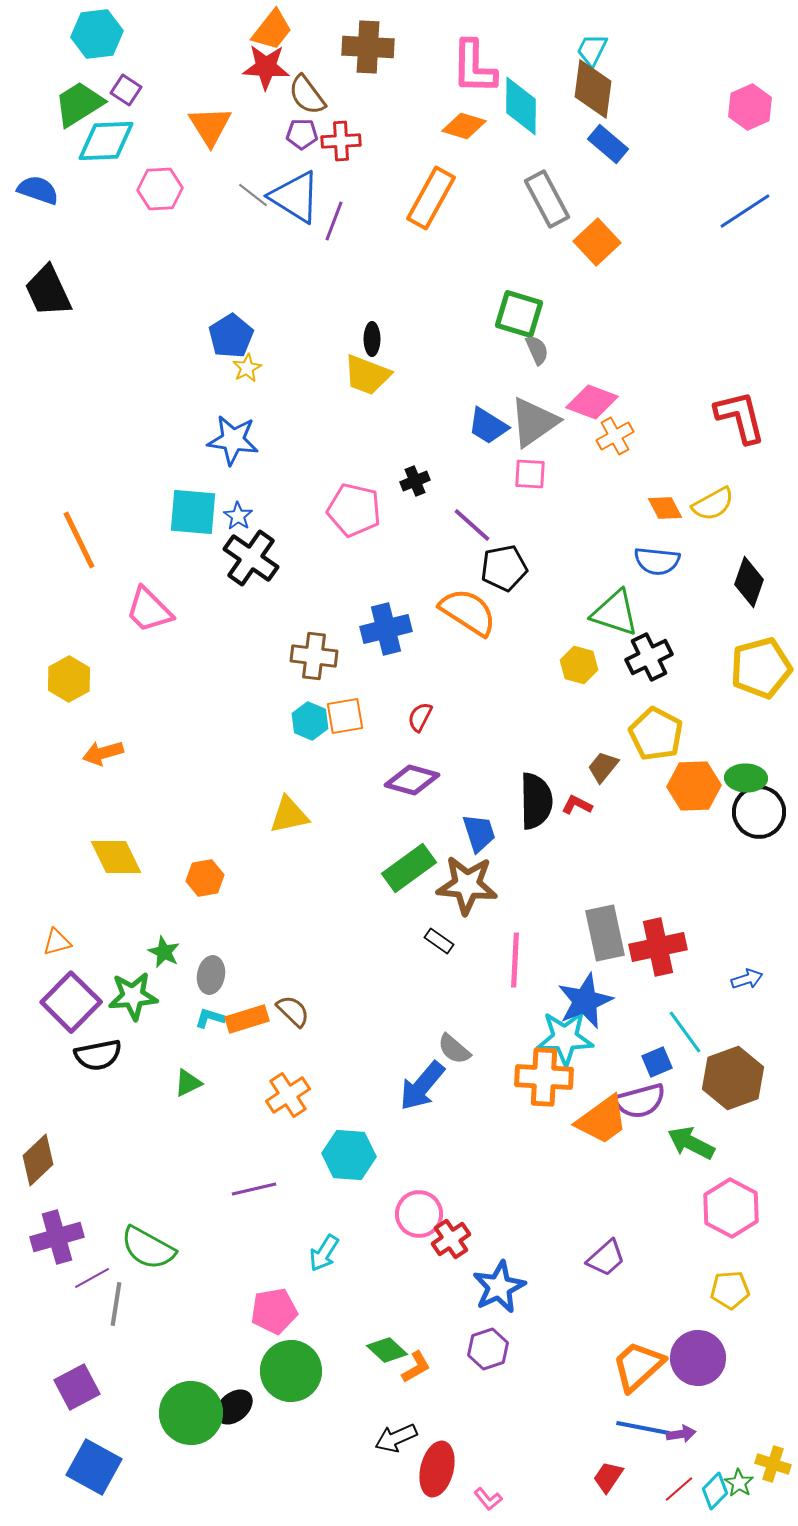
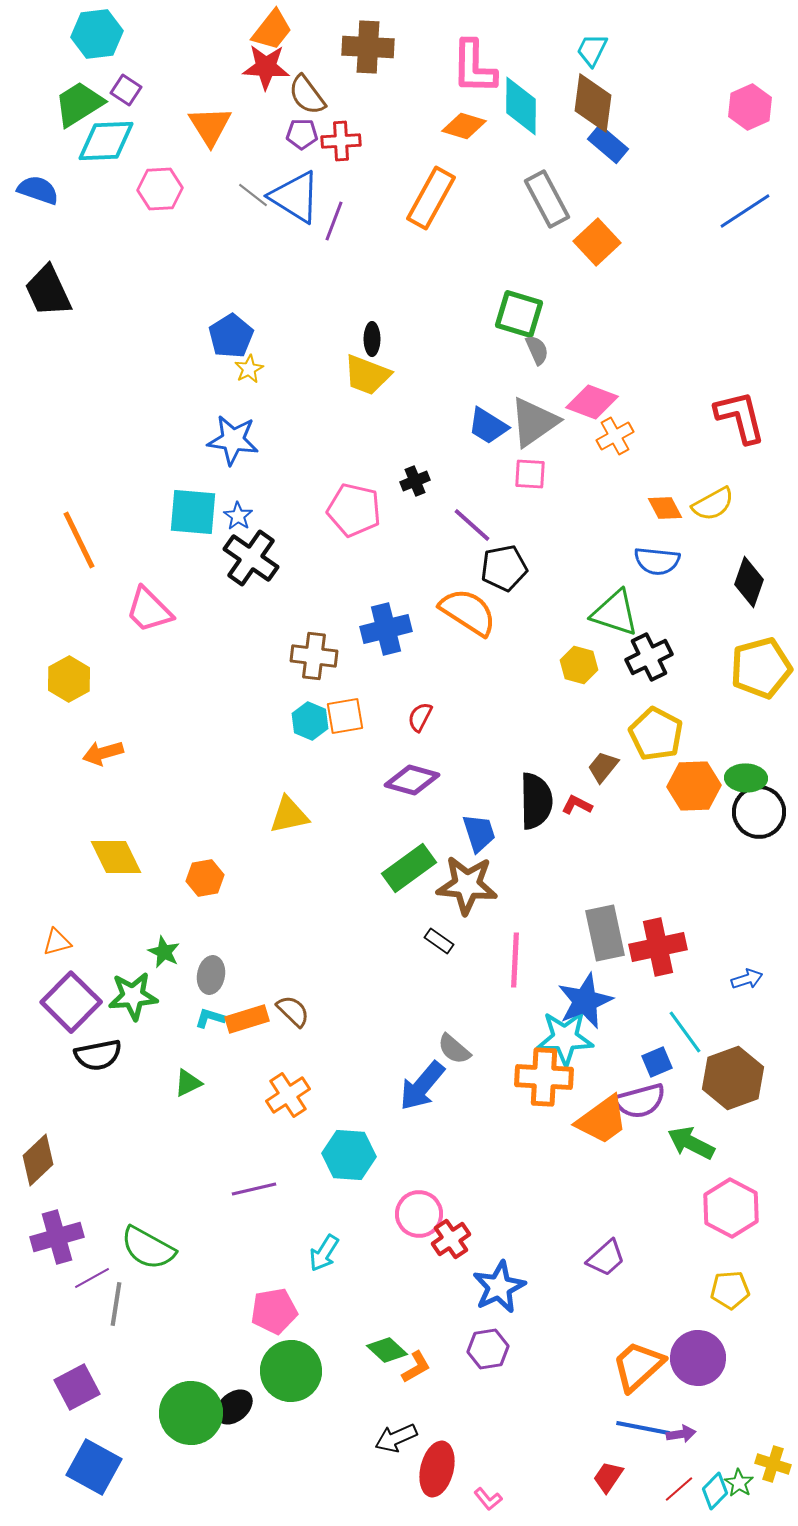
brown diamond at (593, 89): moved 14 px down
yellow star at (247, 368): moved 2 px right, 1 px down
purple hexagon at (488, 1349): rotated 9 degrees clockwise
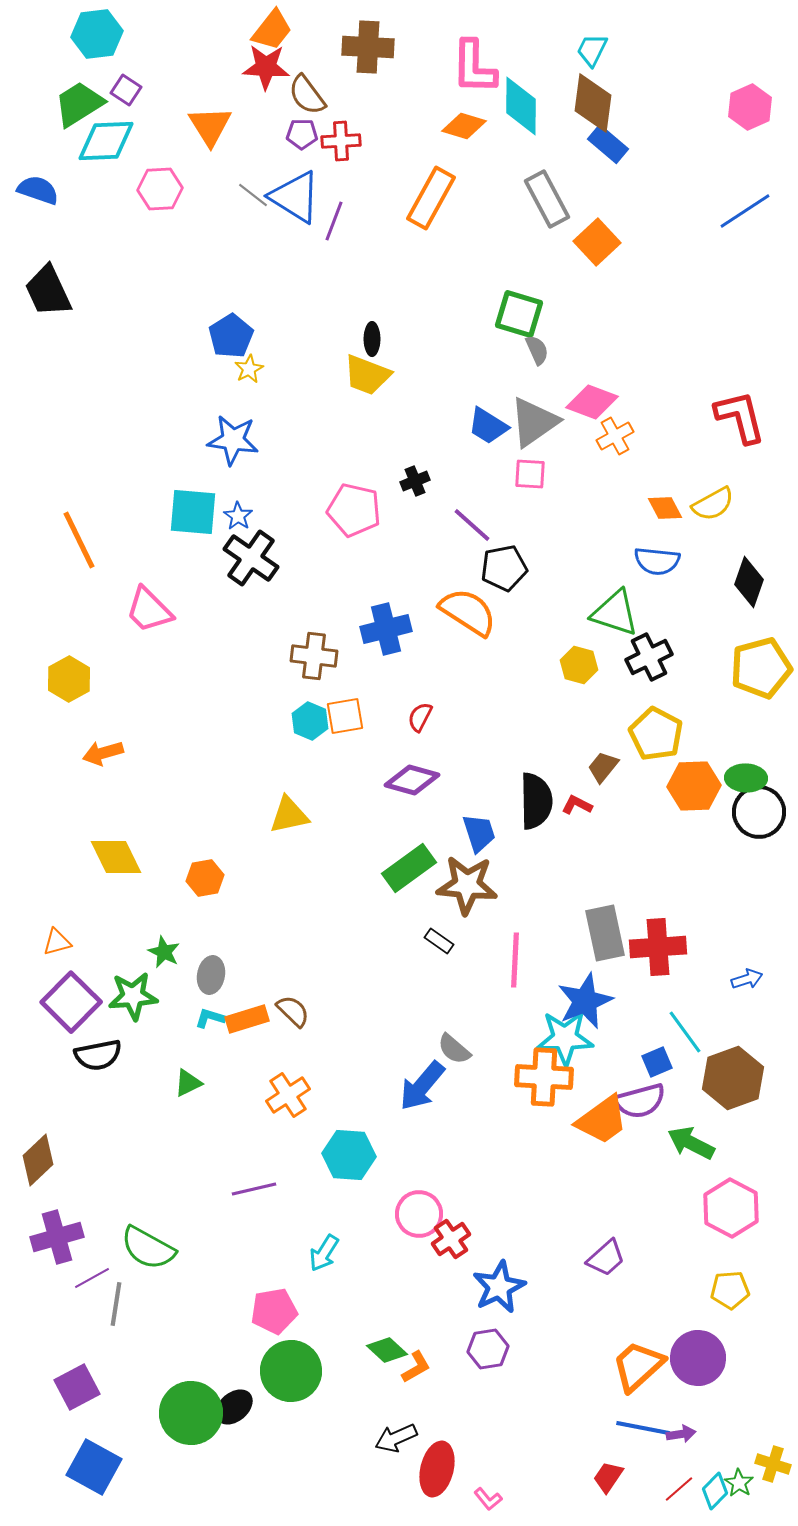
red cross at (658, 947): rotated 8 degrees clockwise
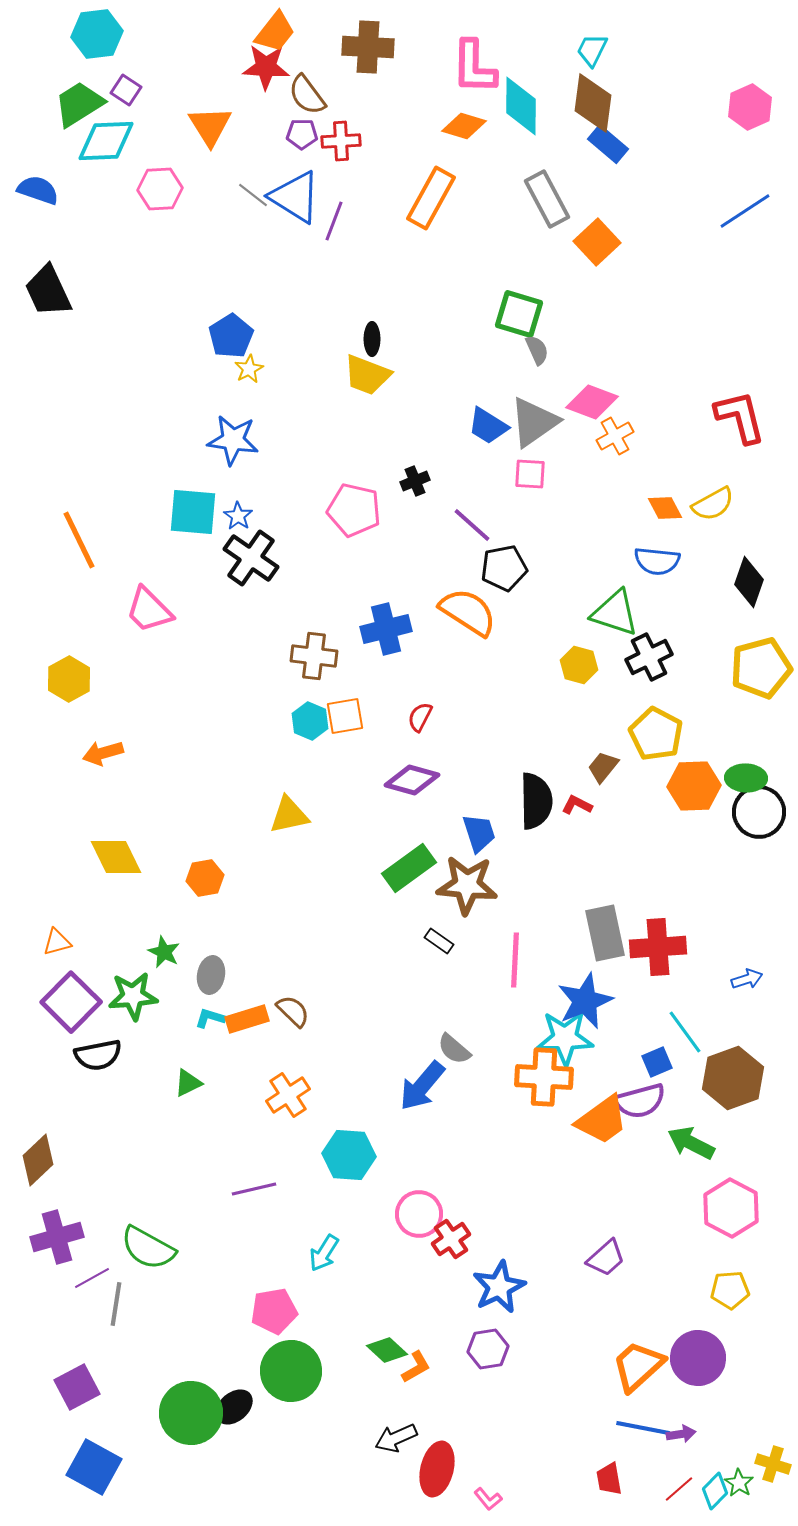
orange trapezoid at (272, 30): moved 3 px right, 2 px down
red trapezoid at (608, 1477): moved 1 px right, 2 px down; rotated 44 degrees counterclockwise
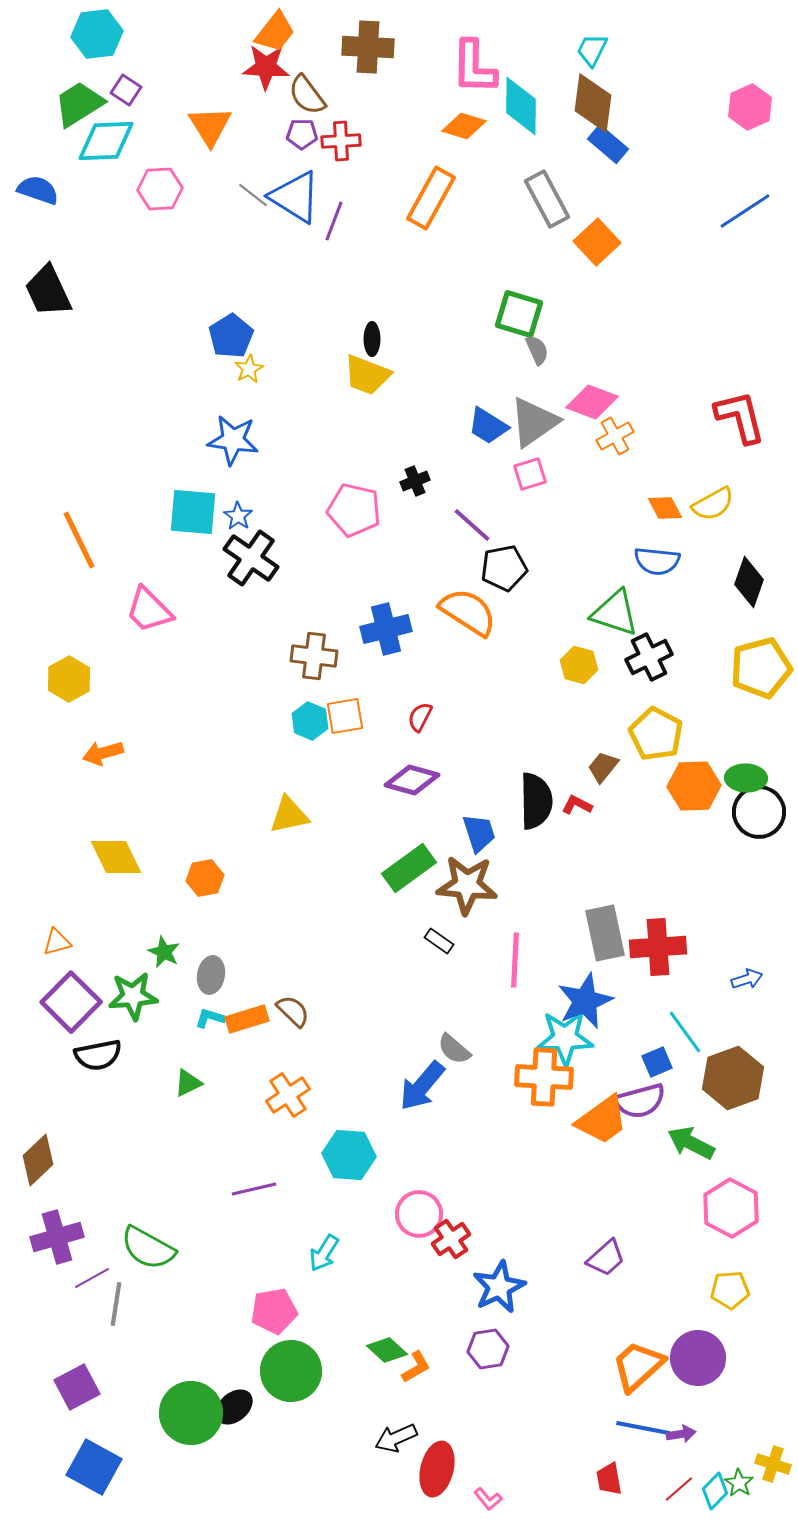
pink square at (530, 474): rotated 20 degrees counterclockwise
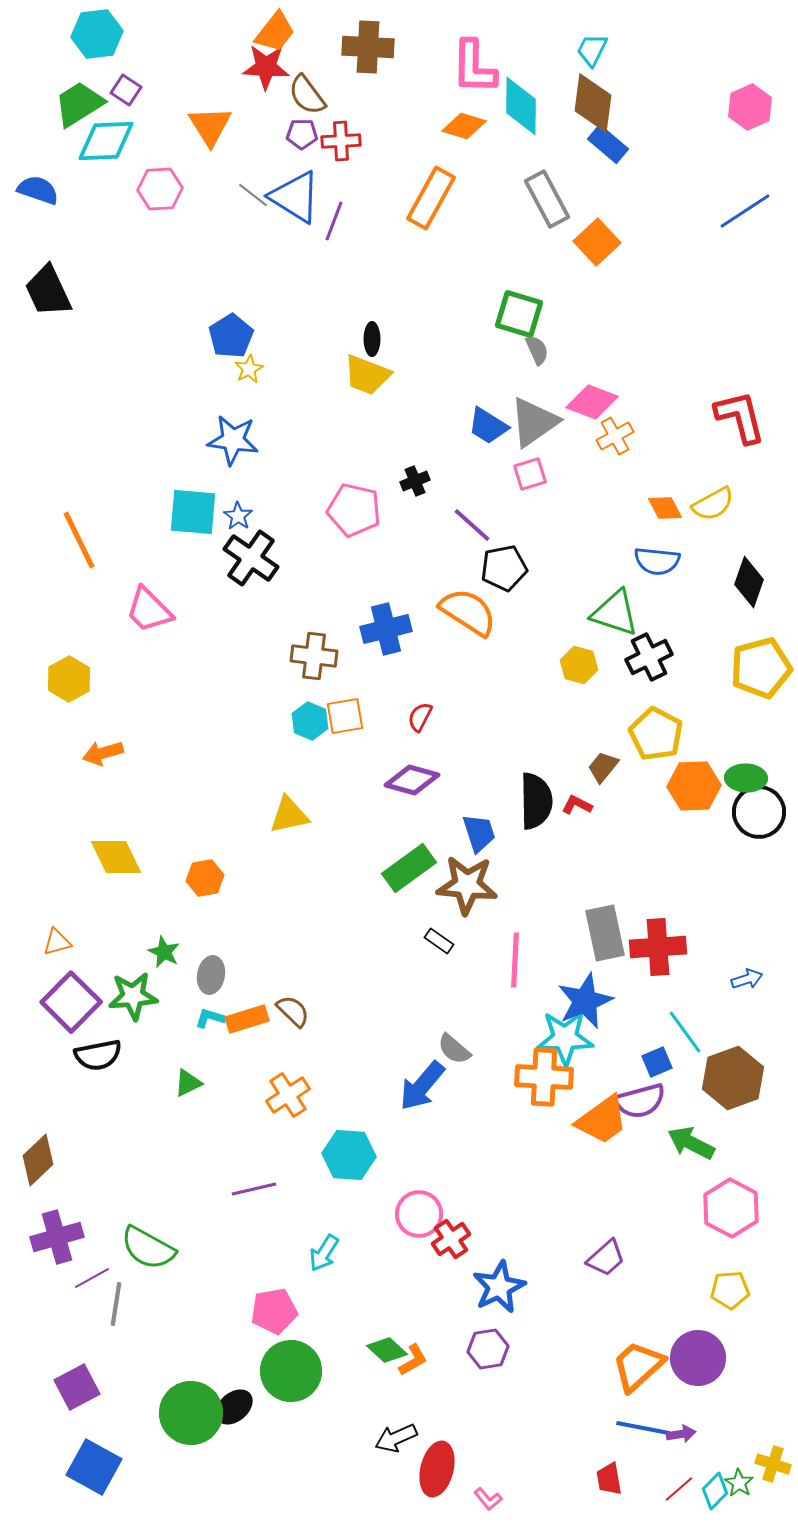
orange L-shape at (416, 1367): moved 3 px left, 7 px up
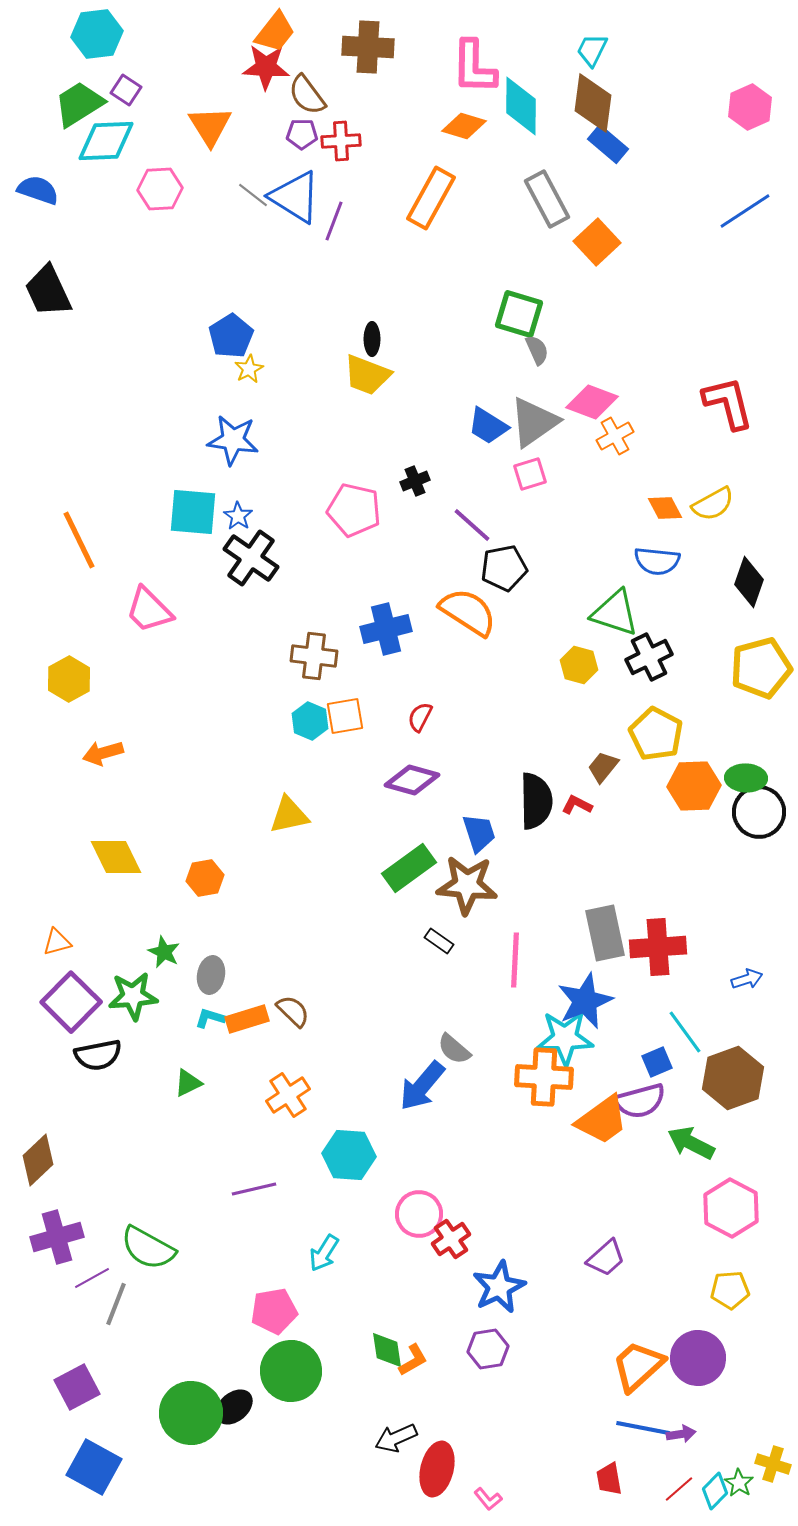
red L-shape at (740, 417): moved 12 px left, 14 px up
gray line at (116, 1304): rotated 12 degrees clockwise
green diamond at (387, 1350): rotated 39 degrees clockwise
